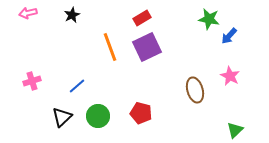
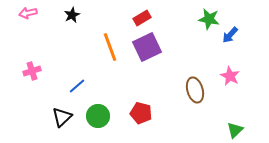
blue arrow: moved 1 px right, 1 px up
pink cross: moved 10 px up
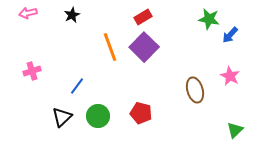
red rectangle: moved 1 px right, 1 px up
purple square: moved 3 px left; rotated 20 degrees counterclockwise
blue line: rotated 12 degrees counterclockwise
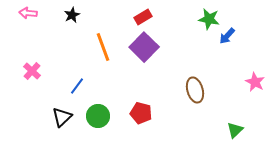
pink arrow: rotated 18 degrees clockwise
blue arrow: moved 3 px left, 1 px down
orange line: moved 7 px left
pink cross: rotated 30 degrees counterclockwise
pink star: moved 25 px right, 6 px down
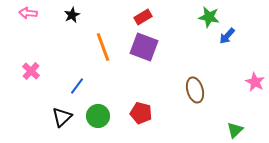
green star: moved 2 px up
purple square: rotated 24 degrees counterclockwise
pink cross: moved 1 px left
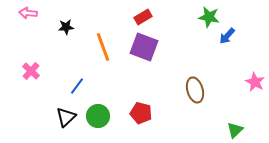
black star: moved 6 px left, 12 px down; rotated 21 degrees clockwise
black triangle: moved 4 px right
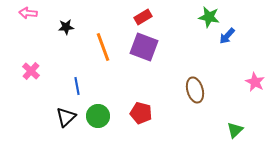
blue line: rotated 48 degrees counterclockwise
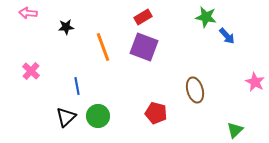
green star: moved 3 px left
blue arrow: rotated 84 degrees counterclockwise
red pentagon: moved 15 px right
